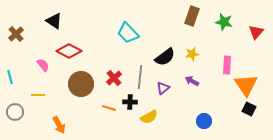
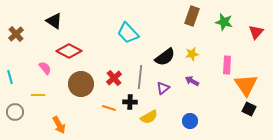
pink semicircle: moved 2 px right, 3 px down
blue circle: moved 14 px left
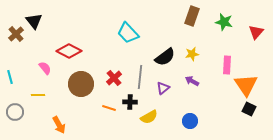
black triangle: moved 20 px left; rotated 18 degrees clockwise
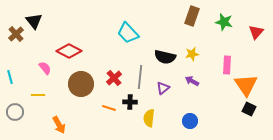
black semicircle: rotated 50 degrees clockwise
yellow semicircle: moved 1 px down; rotated 126 degrees clockwise
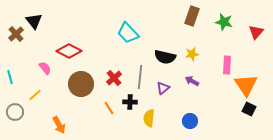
yellow line: moved 3 px left; rotated 40 degrees counterclockwise
orange line: rotated 40 degrees clockwise
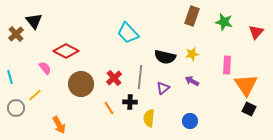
red diamond: moved 3 px left
gray circle: moved 1 px right, 4 px up
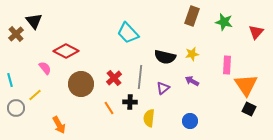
cyan line: moved 3 px down
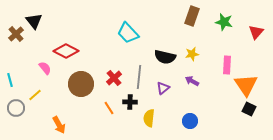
gray line: moved 1 px left
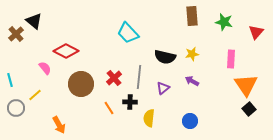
brown rectangle: rotated 24 degrees counterclockwise
black triangle: rotated 12 degrees counterclockwise
pink rectangle: moved 4 px right, 6 px up
black square: rotated 24 degrees clockwise
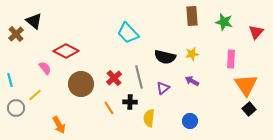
gray line: rotated 20 degrees counterclockwise
